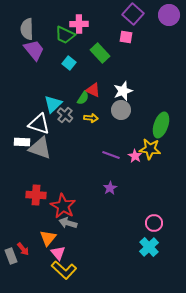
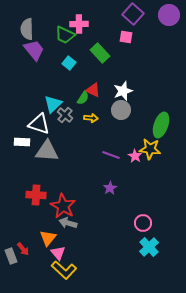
gray triangle: moved 7 px right, 3 px down; rotated 15 degrees counterclockwise
pink circle: moved 11 px left
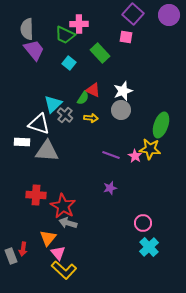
purple star: rotated 16 degrees clockwise
red arrow: rotated 48 degrees clockwise
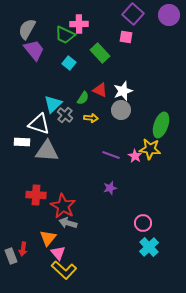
gray semicircle: rotated 30 degrees clockwise
red triangle: moved 7 px right
